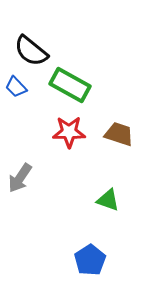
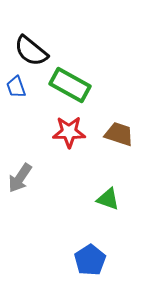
blue trapezoid: rotated 25 degrees clockwise
green triangle: moved 1 px up
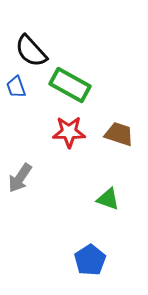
black semicircle: rotated 9 degrees clockwise
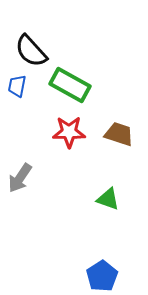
blue trapezoid: moved 1 px right, 1 px up; rotated 30 degrees clockwise
blue pentagon: moved 12 px right, 16 px down
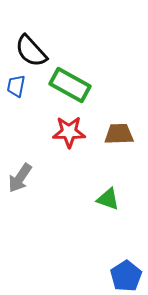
blue trapezoid: moved 1 px left
brown trapezoid: rotated 20 degrees counterclockwise
blue pentagon: moved 24 px right
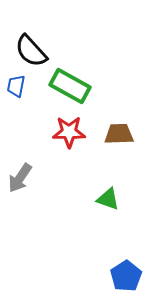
green rectangle: moved 1 px down
